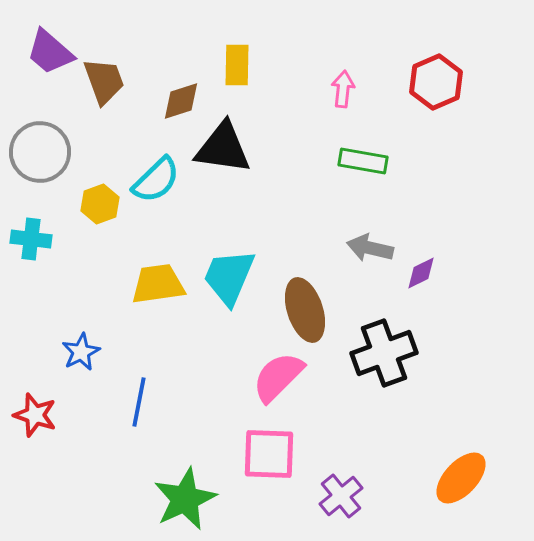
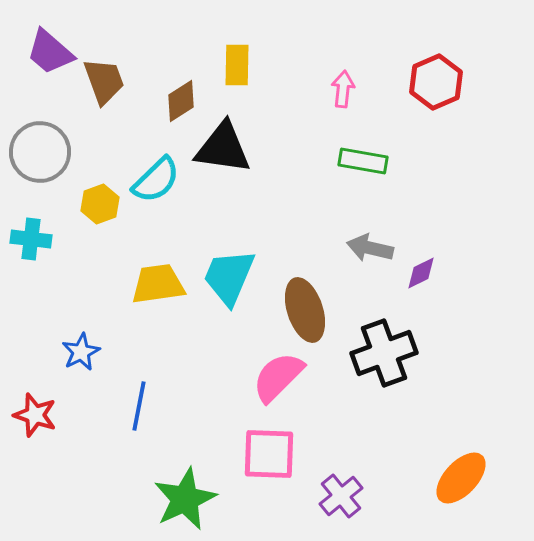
brown diamond: rotated 15 degrees counterclockwise
blue line: moved 4 px down
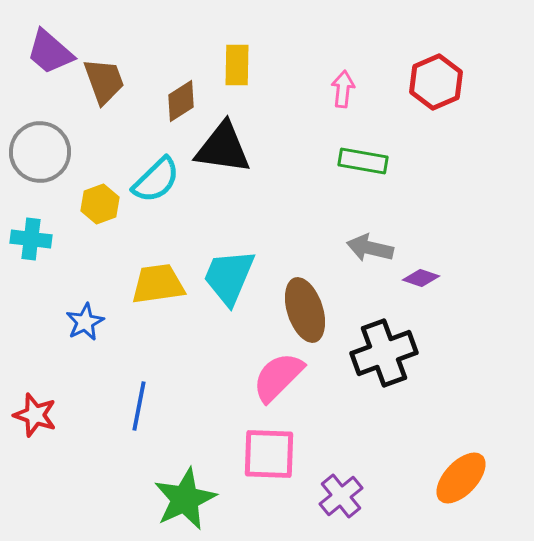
purple diamond: moved 5 px down; rotated 45 degrees clockwise
blue star: moved 4 px right, 30 px up
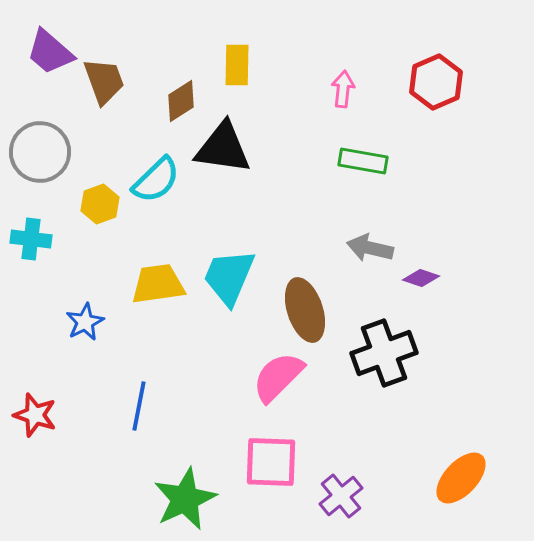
pink square: moved 2 px right, 8 px down
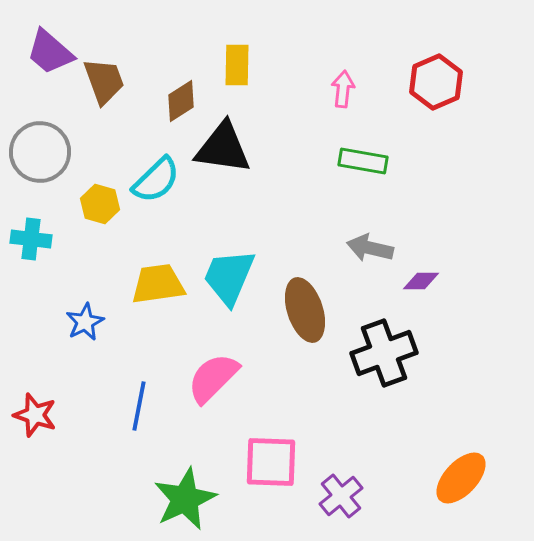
yellow hexagon: rotated 24 degrees counterclockwise
purple diamond: moved 3 px down; rotated 18 degrees counterclockwise
pink semicircle: moved 65 px left, 1 px down
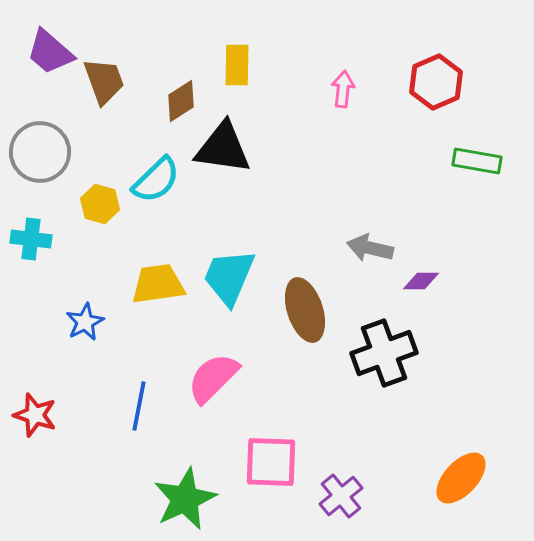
green rectangle: moved 114 px right
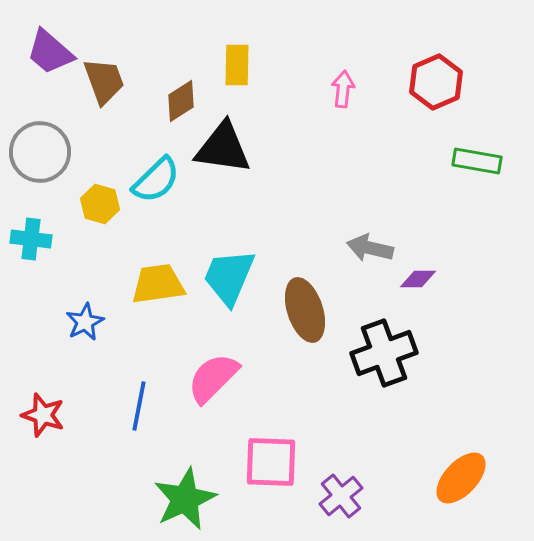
purple diamond: moved 3 px left, 2 px up
red star: moved 8 px right
